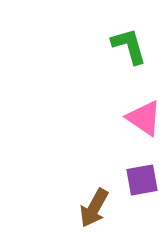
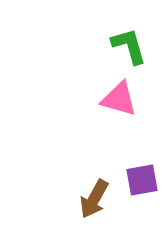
pink triangle: moved 25 px left, 19 px up; rotated 18 degrees counterclockwise
brown arrow: moved 9 px up
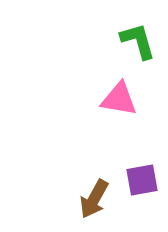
green L-shape: moved 9 px right, 5 px up
pink triangle: rotated 6 degrees counterclockwise
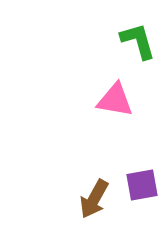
pink triangle: moved 4 px left, 1 px down
purple square: moved 5 px down
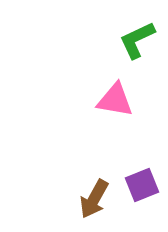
green L-shape: moved 1 px left, 1 px up; rotated 99 degrees counterclockwise
purple square: rotated 12 degrees counterclockwise
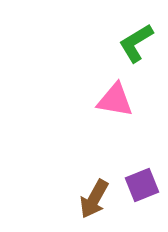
green L-shape: moved 1 px left, 3 px down; rotated 6 degrees counterclockwise
